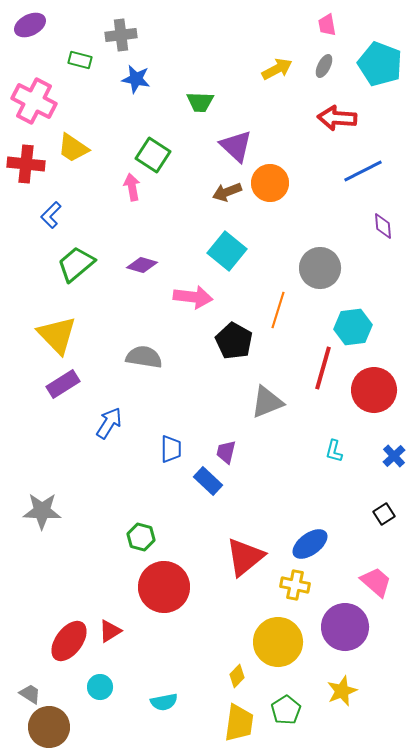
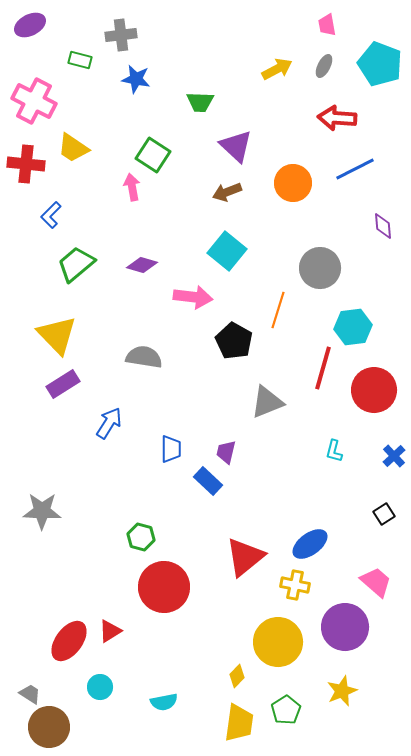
blue line at (363, 171): moved 8 px left, 2 px up
orange circle at (270, 183): moved 23 px right
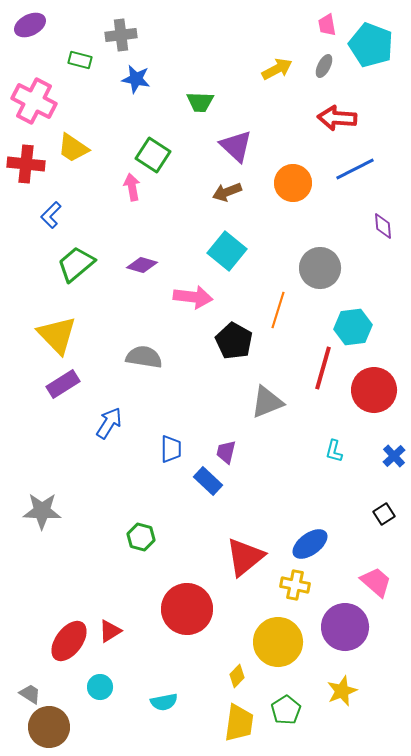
cyan pentagon at (380, 64): moved 9 px left, 19 px up
red circle at (164, 587): moved 23 px right, 22 px down
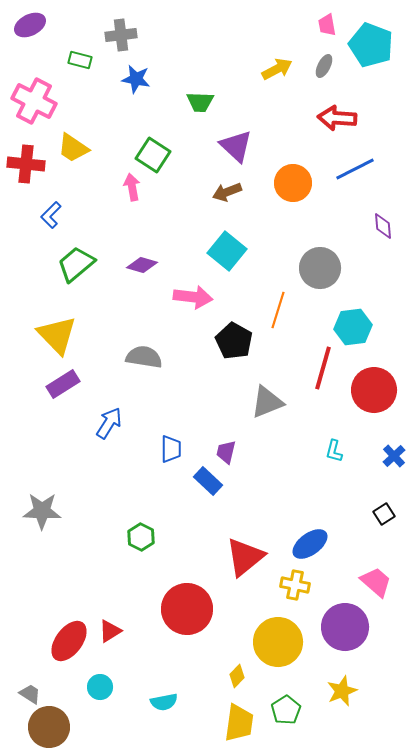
green hexagon at (141, 537): rotated 12 degrees clockwise
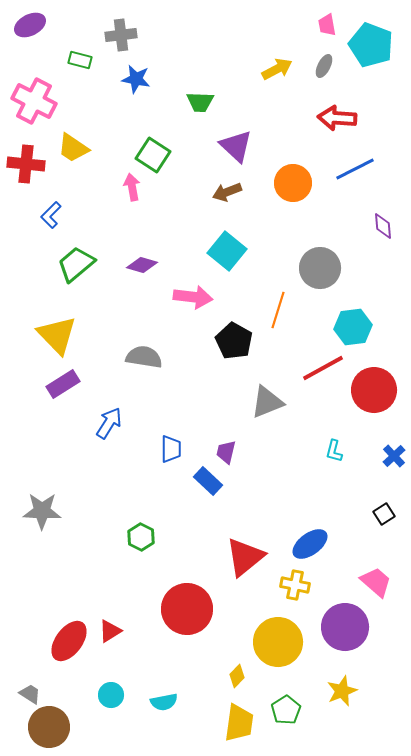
red line at (323, 368): rotated 45 degrees clockwise
cyan circle at (100, 687): moved 11 px right, 8 px down
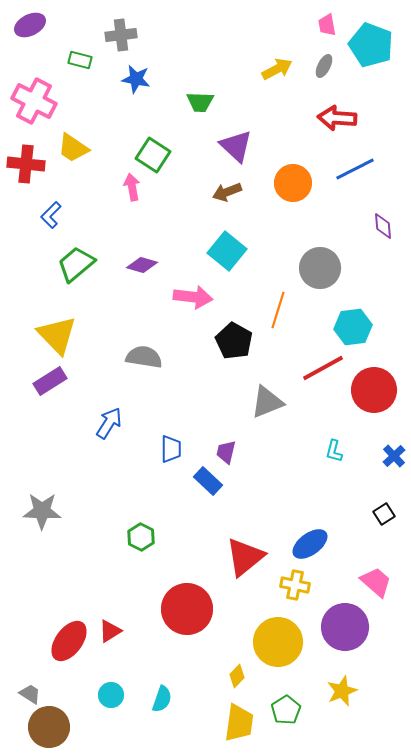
purple rectangle at (63, 384): moved 13 px left, 3 px up
cyan semicircle at (164, 702): moved 2 px left, 3 px up; rotated 60 degrees counterclockwise
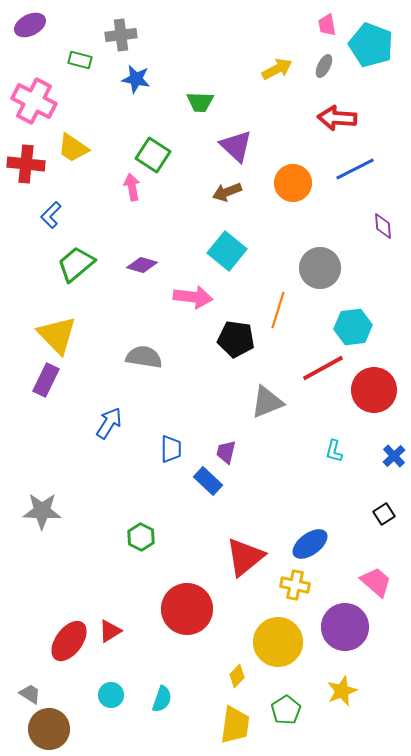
black pentagon at (234, 341): moved 2 px right, 2 px up; rotated 21 degrees counterclockwise
purple rectangle at (50, 381): moved 4 px left, 1 px up; rotated 32 degrees counterclockwise
yellow trapezoid at (239, 723): moved 4 px left, 2 px down
brown circle at (49, 727): moved 2 px down
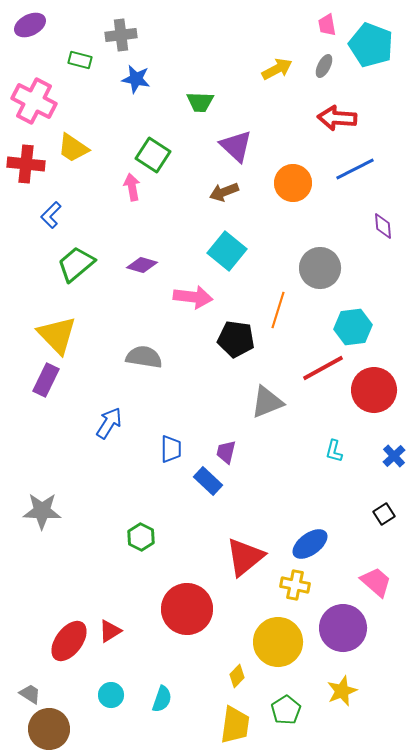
brown arrow at (227, 192): moved 3 px left
purple circle at (345, 627): moved 2 px left, 1 px down
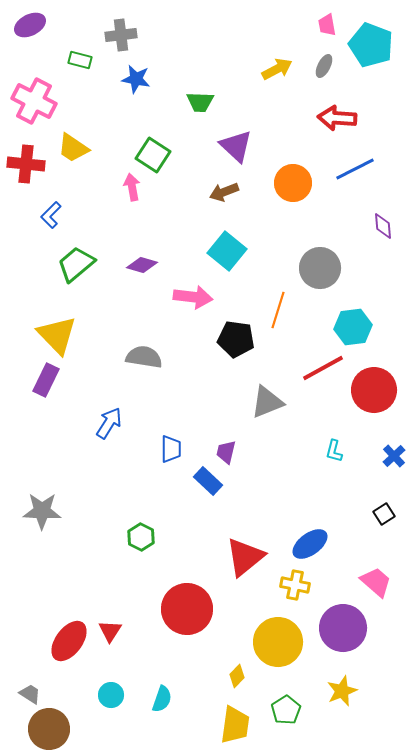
red triangle at (110, 631): rotated 25 degrees counterclockwise
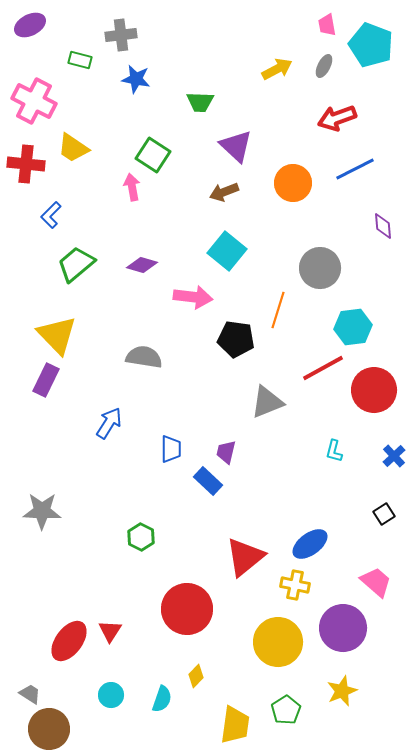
red arrow at (337, 118): rotated 24 degrees counterclockwise
yellow diamond at (237, 676): moved 41 px left
